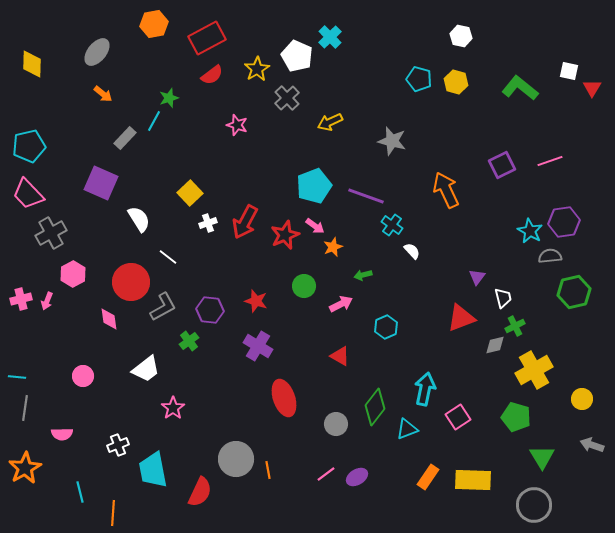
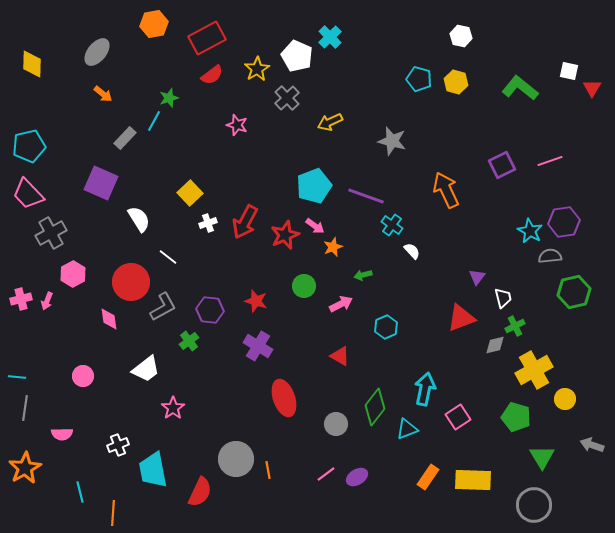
yellow circle at (582, 399): moved 17 px left
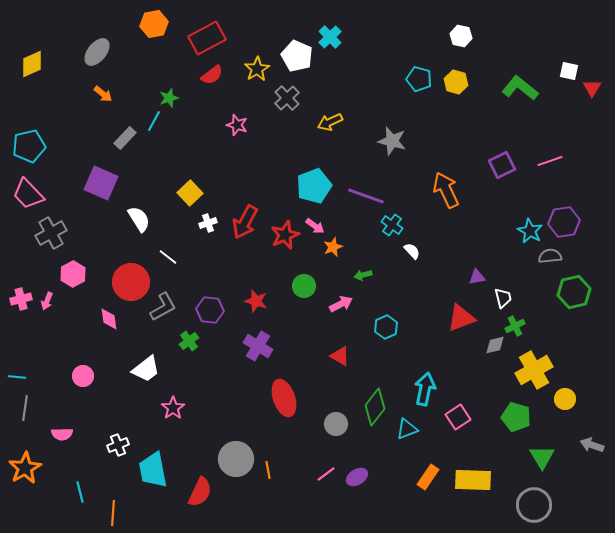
yellow diamond at (32, 64): rotated 64 degrees clockwise
purple triangle at (477, 277): rotated 42 degrees clockwise
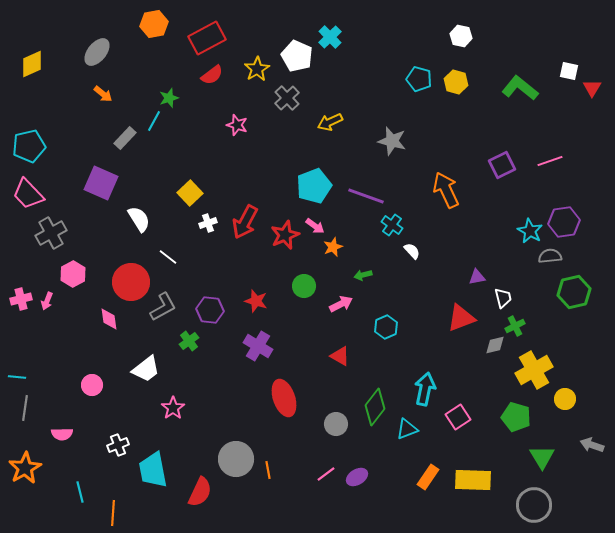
pink circle at (83, 376): moved 9 px right, 9 px down
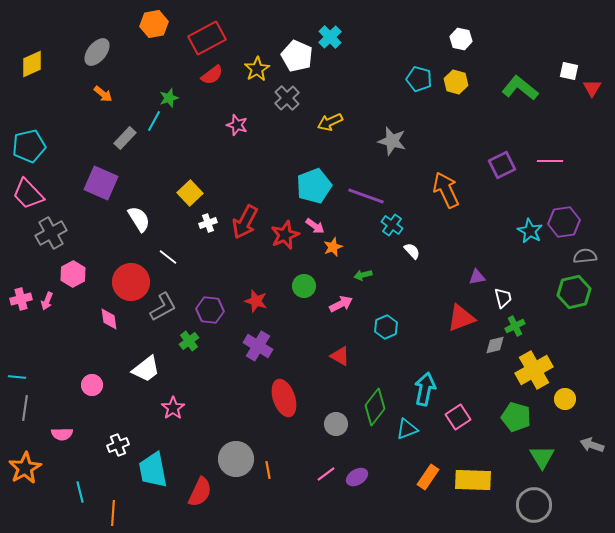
white hexagon at (461, 36): moved 3 px down
pink line at (550, 161): rotated 20 degrees clockwise
gray semicircle at (550, 256): moved 35 px right
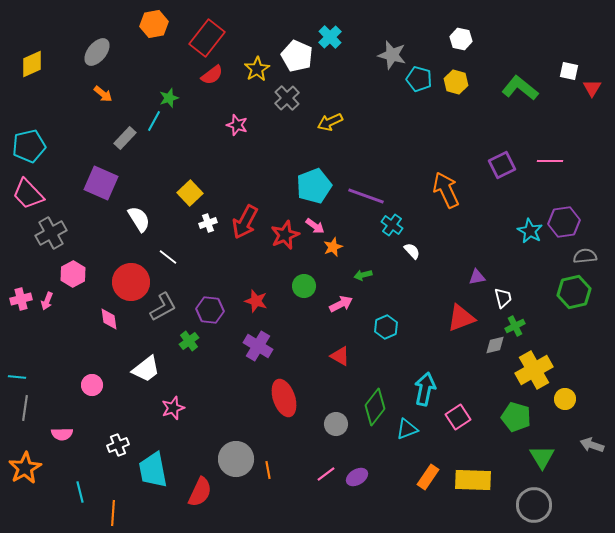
red rectangle at (207, 38): rotated 24 degrees counterclockwise
gray star at (392, 141): moved 86 px up
pink star at (173, 408): rotated 15 degrees clockwise
